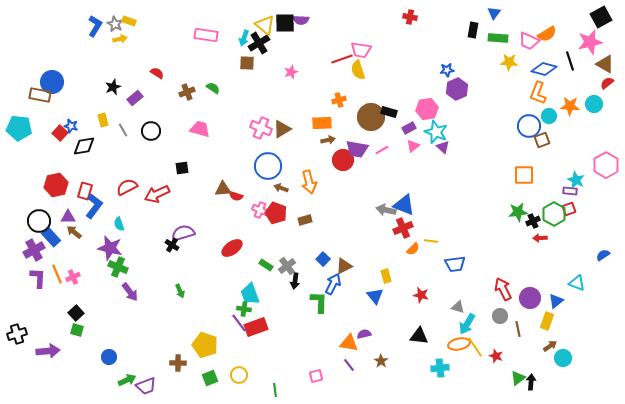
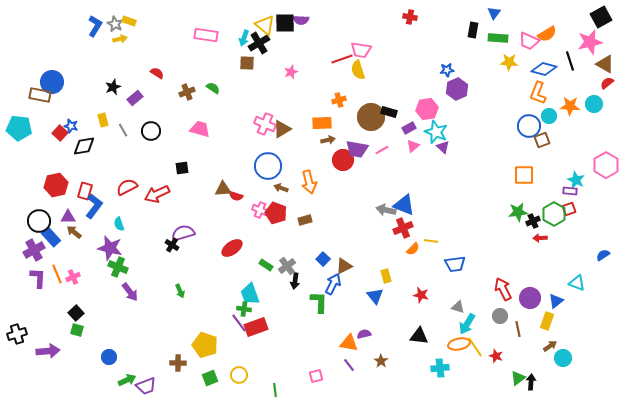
pink cross at (261, 128): moved 4 px right, 4 px up
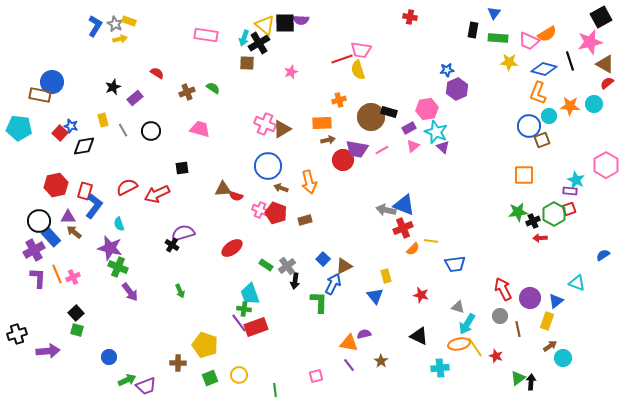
black triangle at (419, 336): rotated 18 degrees clockwise
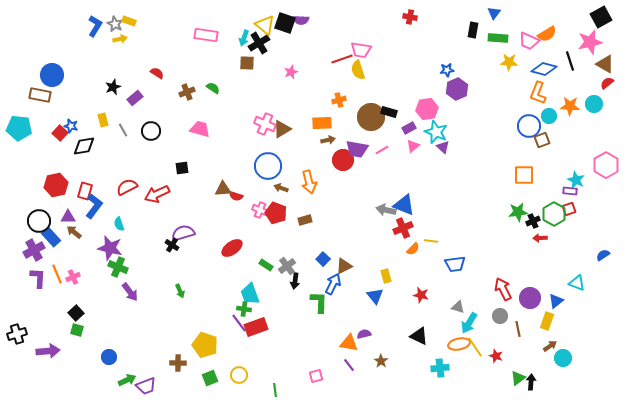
black square at (285, 23): rotated 20 degrees clockwise
blue circle at (52, 82): moved 7 px up
cyan arrow at (467, 324): moved 2 px right, 1 px up
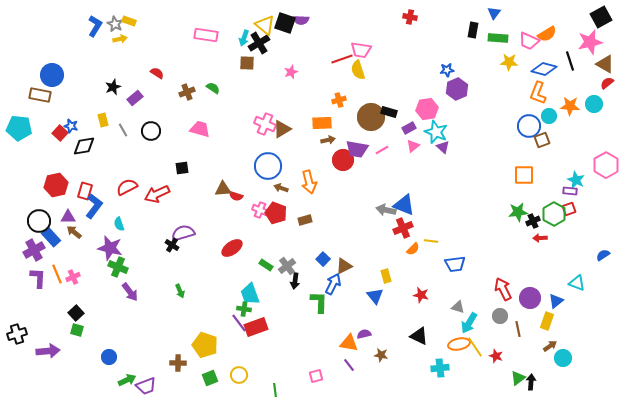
brown star at (381, 361): moved 6 px up; rotated 24 degrees counterclockwise
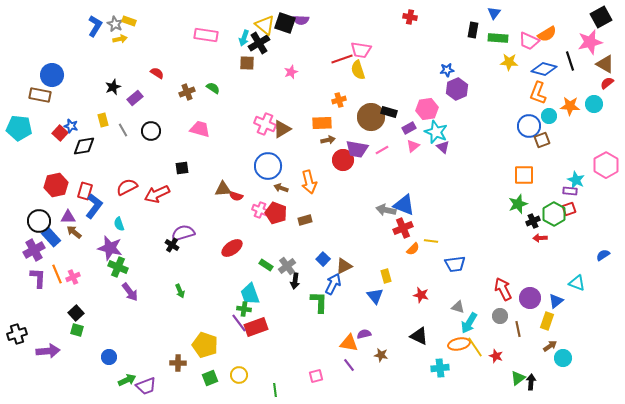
green star at (518, 212): moved 8 px up; rotated 12 degrees counterclockwise
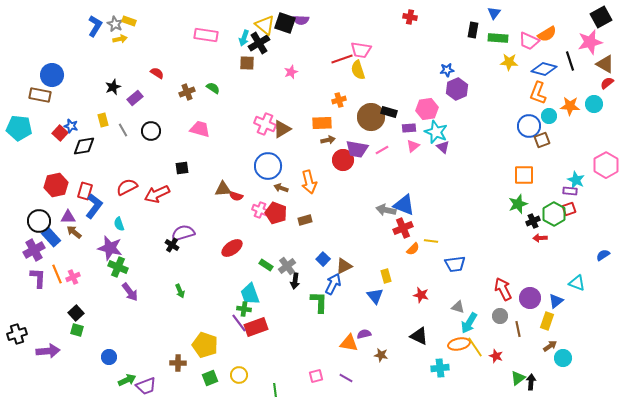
purple rectangle at (409, 128): rotated 24 degrees clockwise
purple line at (349, 365): moved 3 px left, 13 px down; rotated 24 degrees counterclockwise
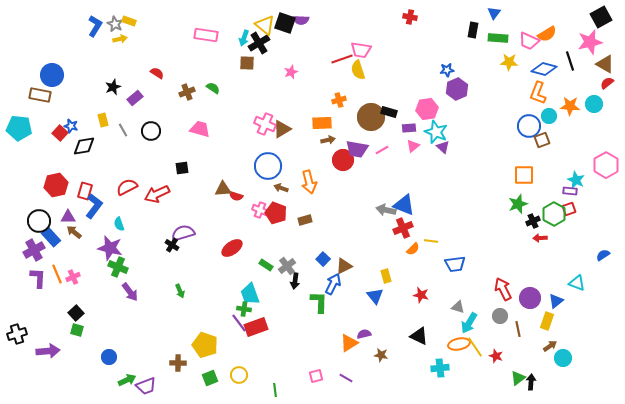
orange triangle at (349, 343): rotated 42 degrees counterclockwise
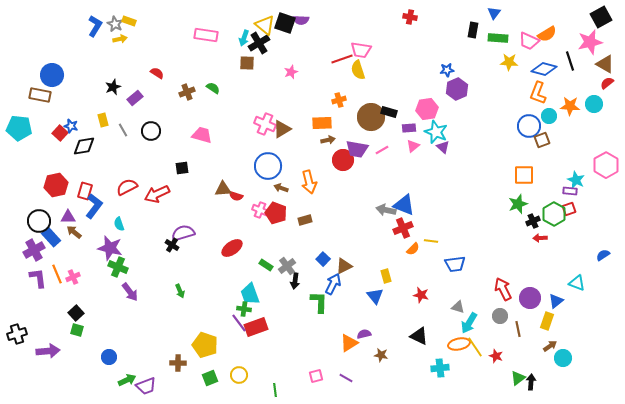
pink trapezoid at (200, 129): moved 2 px right, 6 px down
purple L-shape at (38, 278): rotated 10 degrees counterclockwise
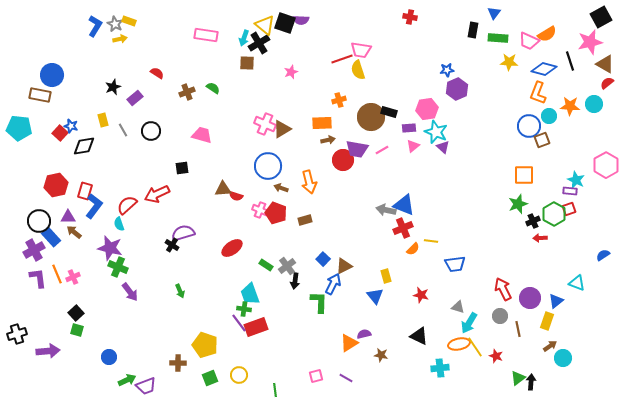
red semicircle at (127, 187): moved 18 px down; rotated 15 degrees counterclockwise
